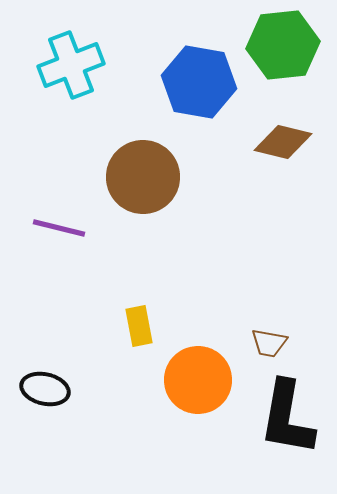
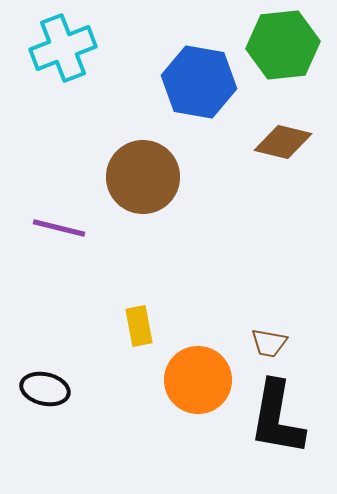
cyan cross: moved 8 px left, 17 px up
black L-shape: moved 10 px left
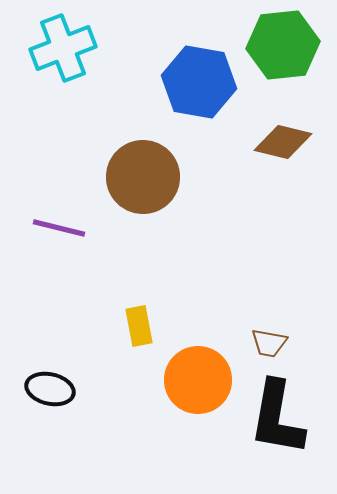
black ellipse: moved 5 px right
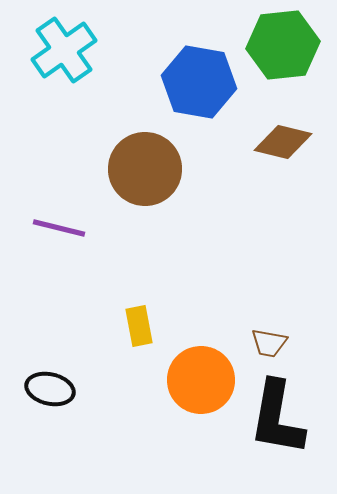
cyan cross: moved 1 px right, 2 px down; rotated 14 degrees counterclockwise
brown circle: moved 2 px right, 8 px up
orange circle: moved 3 px right
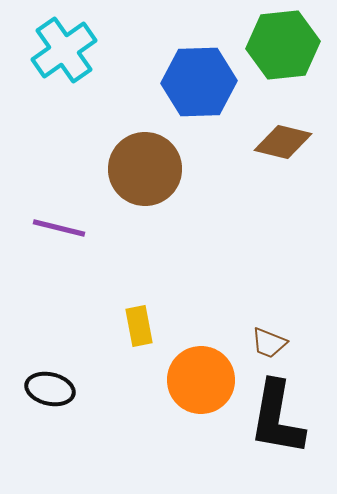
blue hexagon: rotated 12 degrees counterclockwise
brown trapezoid: rotated 12 degrees clockwise
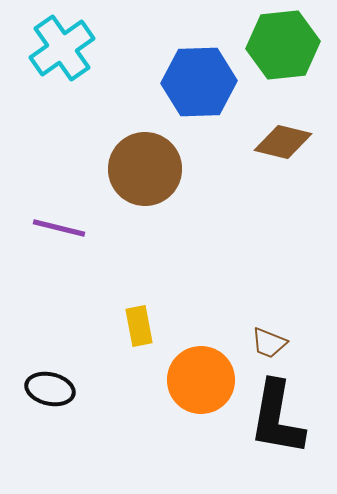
cyan cross: moved 2 px left, 2 px up
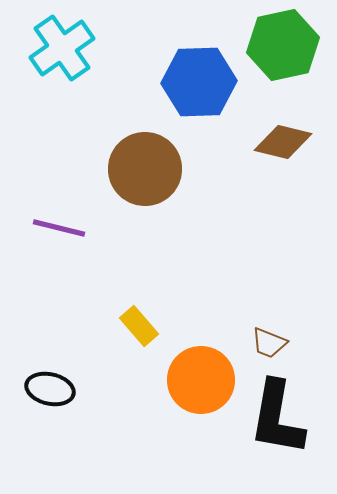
green hexagon: rotated 6 degrees counterclockwise
yellow rectangle: rotated 30 degrees counterclockwise
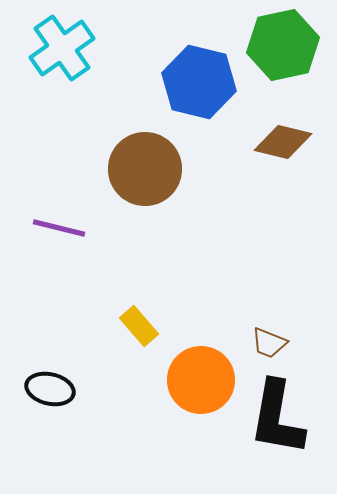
blue hexagon: rotated 16 degrees clockwise
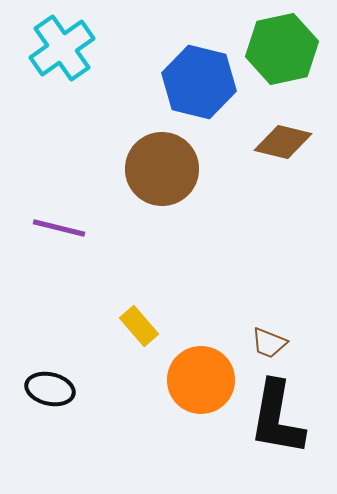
green hexagon: moved 1 px left, 4 px down
brown circle: moved 17 px right
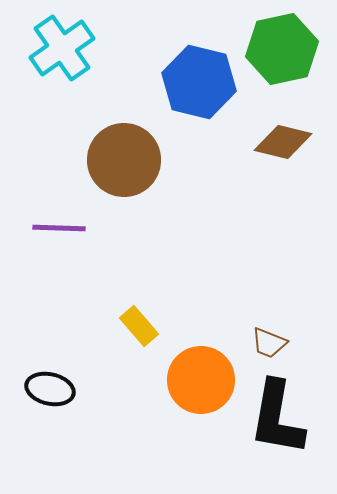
brown circle: moved 38 px left, 9 px up
purple line: rotated 12 degrees counterclockwise
